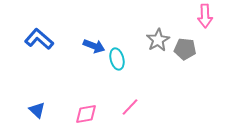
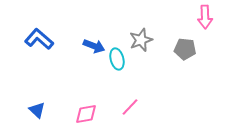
pink arrow: moved 1 px down
gray star: moved 17 px left; rotated 10 degrees clockwise
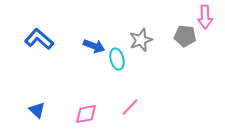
gray pentagon: moved 13 px up
